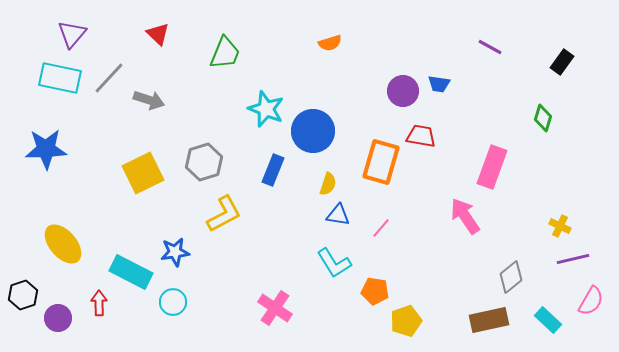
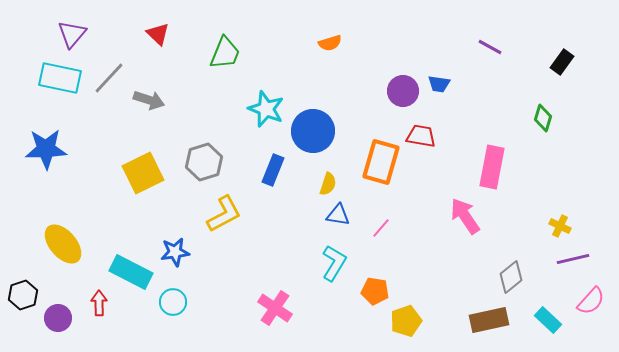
pink rectangle at (492, 167): rotated 9 degrees counterclockwise
cyan L-shape at (334, 263): rotated 117 degrees counterclockwise
pink semicircle at (591, 301): rotated 12 degrees clockwise
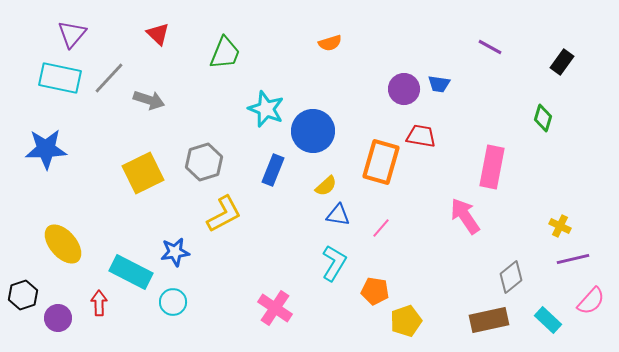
purple circle at (403, 91): moved 1 px right, 2 px up
yellow semicircle at (328, 184): moved 2 px left, 2 px down; rotated 30 degrees clockwise
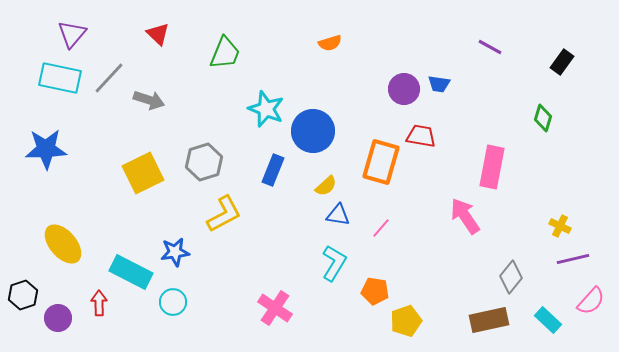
gray diamond at (511, 277): rotated 12 degrees counterclockwise
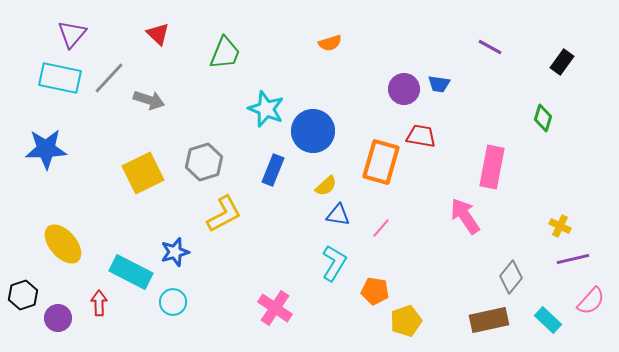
blue star at (175, 252): rotated 8 degrees counterclockwise
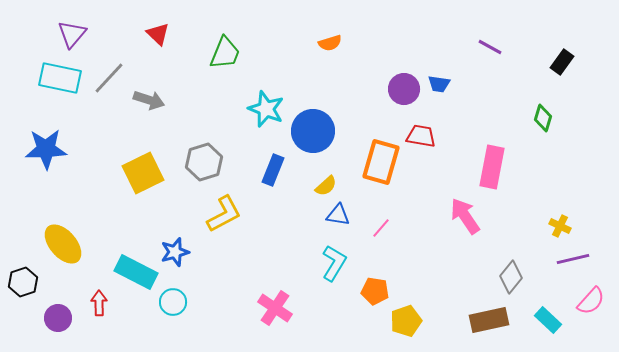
cyan rectangle at (131, 272): moved 5 px right
black hexagon at (23, 295): moved 13 px up
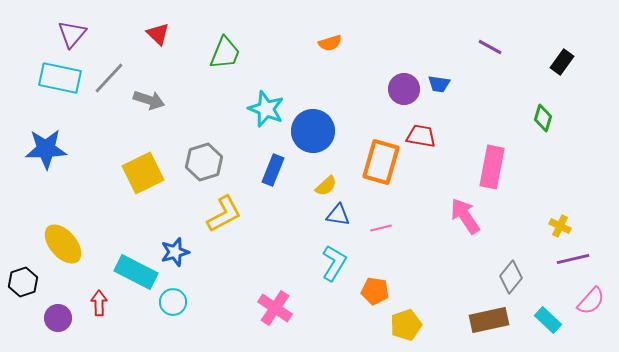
pink line at (381, 228): rotated 35 degrees clockwise
yellow pentagon at (406, 321): moved 4 px down
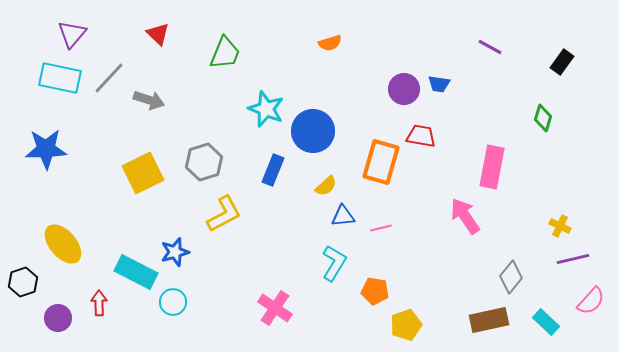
blue triangle at (338, 215): moved 5 px right, 1 px down; rotated 15 degrees counterclockwise
cyan rectangle at (548, 320): moved 2 px left, 2 px down
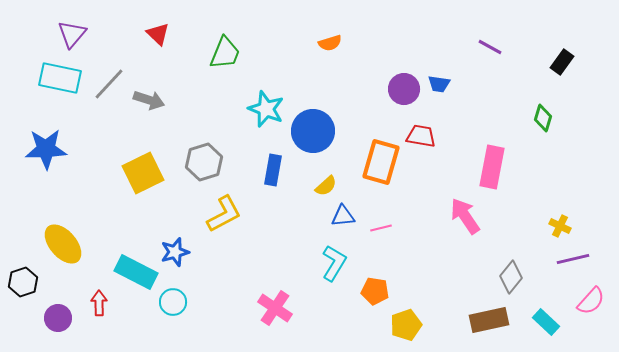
gray line at (109, 78): moved 6 px down
blue rectangle at (273, 170): rotated 12 degrees counterclockwise
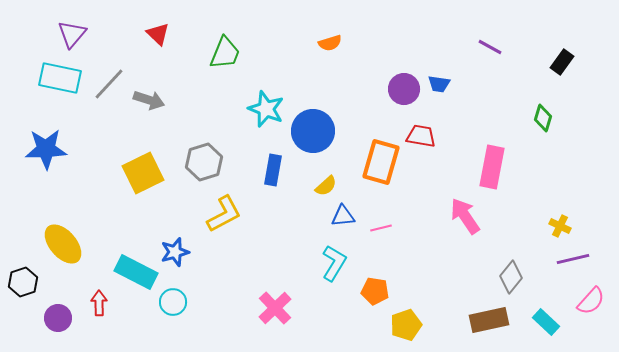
pink cross at (275, 308): rotated 12 degrees clockwise
